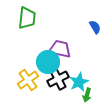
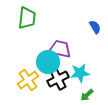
cyan star: moved 1 px right, 9 px up; rotated 18 degrees clockwise
green arrow: rotated 32 degrees clockwise
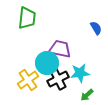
blue semicircle: moved 1 px right, 1 px down
cyan circle: moved 1 px left, 1 px down
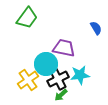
green trapezoid: rotated 30 degrees clockwise
purple trapezoid: moved 4 px right, 1 px up
cyan circle: moved 1 px left, 1 px down
cyan star: moved 2 px down
green arrow: moved 26 px left
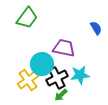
cyan circle: moved 4 px left
black cross: moved 1 px left, 1 px up
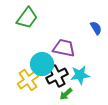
black cross: moved 2 px up
green arrow: moved 5 px right, 1 px up
